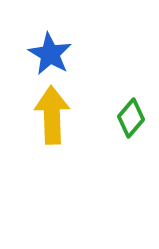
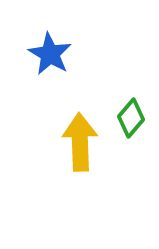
yellow arrow: moved 28 px right, 27 px down
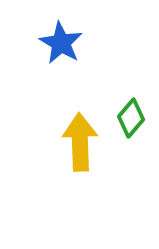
blue star: moved 11 px right, 11 px up
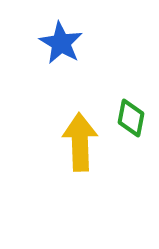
green diamond: rotated 30 degrees counterclockwise
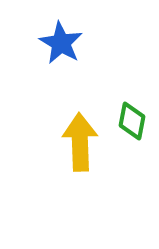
green diamond: moved 1 px right, 3 px down
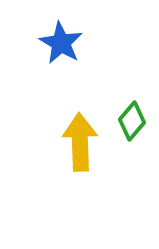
green diamond: rotated 30 degrees clockwise
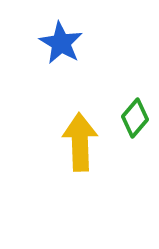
green diamond: moved 3 px right, 3 px up
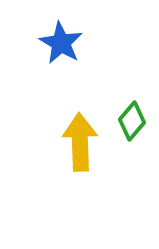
green diamond: moved 3 px left, 3 px down
